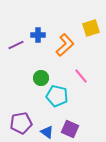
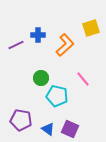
pink line: moved 2 px right, 3 px down
purple pentagon: moved 3 px up; rotated 20 degrees clockwise
blue triangle: moved 1 px right, 3 px up
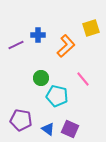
orange L-shape: moved 1 px right, 1 px down
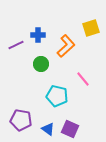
green circle: moved 14 px up
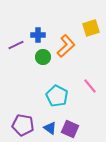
green circle: moved 2 px right, 7 px up
pink line: moved 7 px right, 7 px down
cyan pentagon: rotated 15 degrees clockwise
purple pentagon: moved 2 px right, 5 px down
blue triangle: moved 2 px right, 1 px up
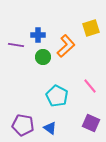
purple line: rotated 35 degrees clockwise
purple square: moved 21 px right, 6 px up
